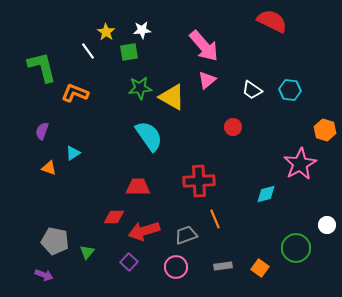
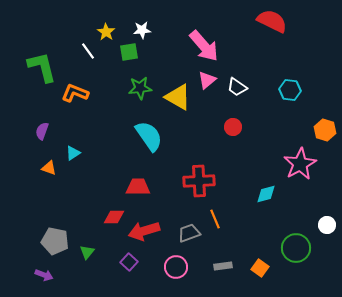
white trapezoid: moved 15 px left, 3 px up
yellow triangle: moved 6 px right
gray trapezoid: moved 3 px right, 2 px up
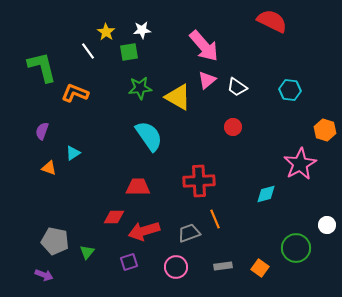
purple square: rotated 30 degrees clockwise
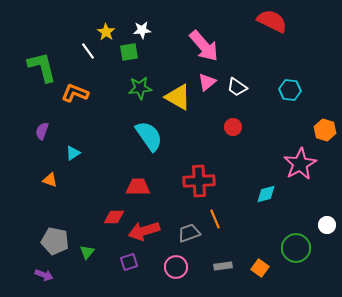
pink triangle: moved 2 px down
orange triangle: moved 1 px right, 12 px down
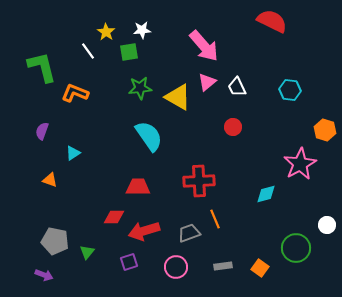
white trapezoid: rotated 30 degrees clockwise
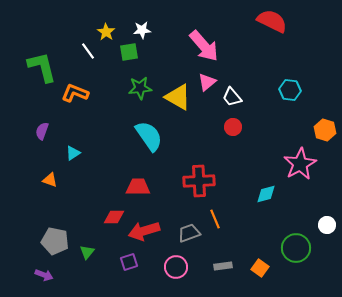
white trapezoid: moved 5 px left, 10 px down; rotated 15 degrees counterclockwise
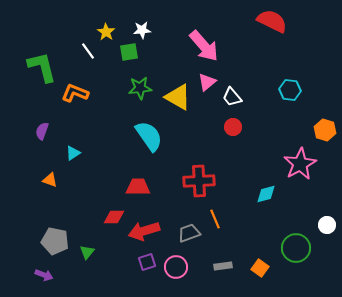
purple square: moved 18 px right
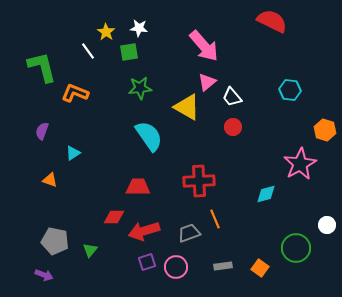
white star: moved 3 px left, 2 px up; rotated 12 degrees clockwise
yellow triangle: moved 9 px right, 10 px down
green triangle: moved 3 px right, 2 px up
